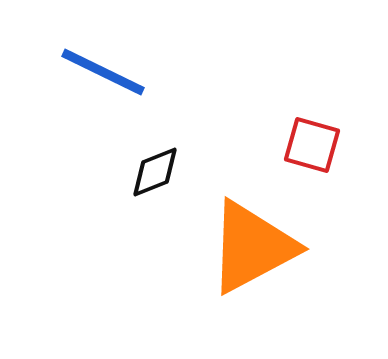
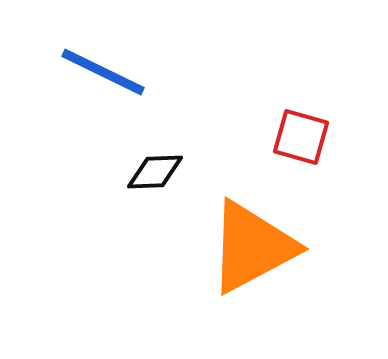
red square: moved 11 px left, 8 px up
black diamond: rotated 20 degrees clockwise
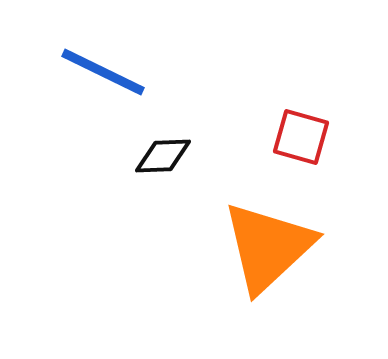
black diamond: moved 8 px right, 16 px up
orange triangle: moved 16 px right; rotated 15 degrees counterclockwise
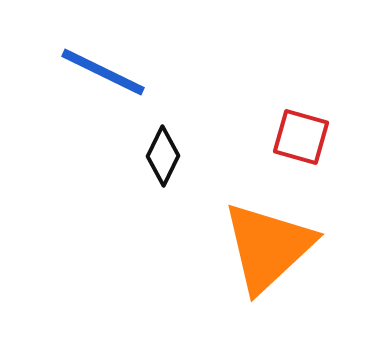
black diamond: rotated 62 degrees counterclockwise
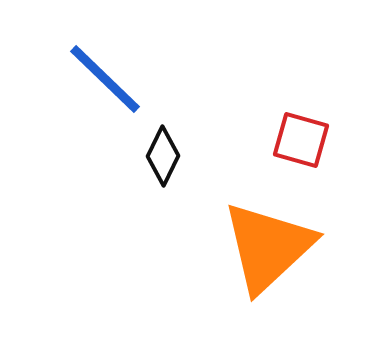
blue line: moved 2 px right, 7 px down; rotated 18 degrees clockwise
red square: moved 3 px down
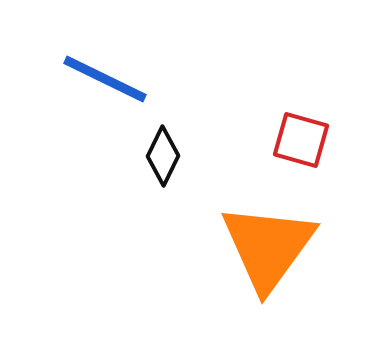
blue line: rotated 18 degrees counterclockwise
orange triangle: rotated 11 degrees counterclockwise
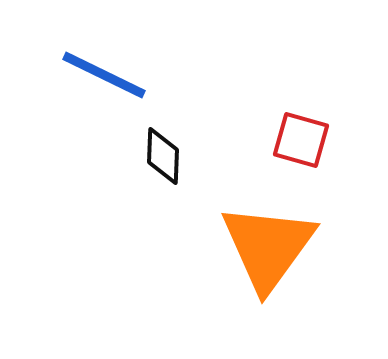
blue line: moved 1 px left, 4 px up
black diamond: rotated 24 degrees counterclockwise
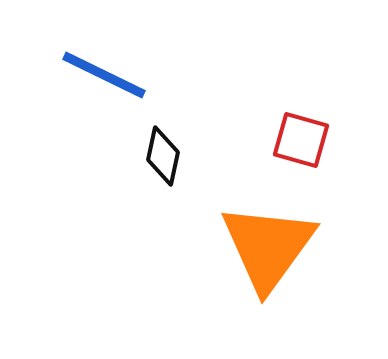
black diamond: rotated 10 degrees clockwise
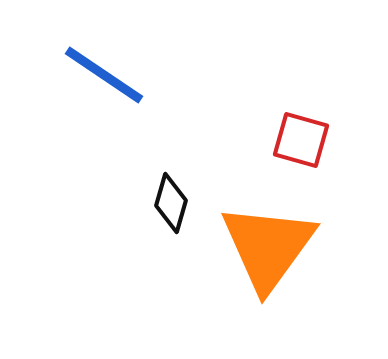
blue line: rotated 8 degrees clockwise
black diamond: moved 8 px right, 47 px down; rotated 4 degrees clockwise
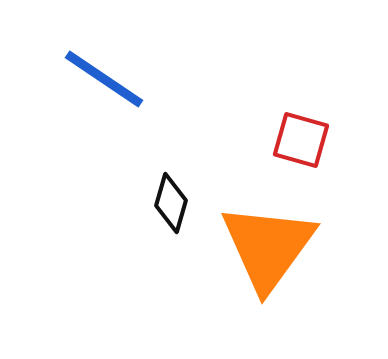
blue line: moved 4 px down
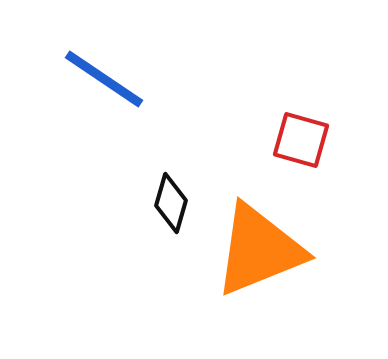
orange triangle: moved 9 px left, 3 px down; rotated 32 degrees clockwise
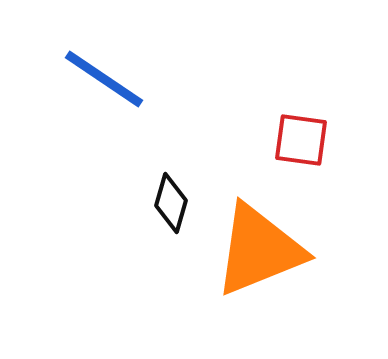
red square: rotated 8 degrees counterclockwise
